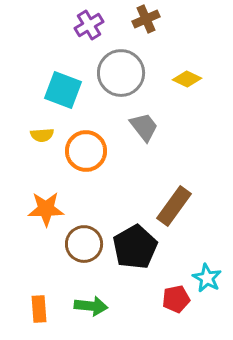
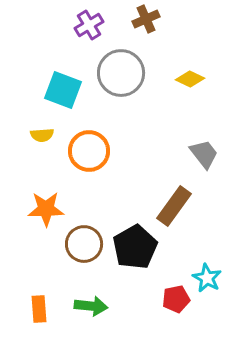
yellow diamond: moved 3 px right
gray trapezoid: moved 60 px right, 27 px down
orange circle: moved 3 px right
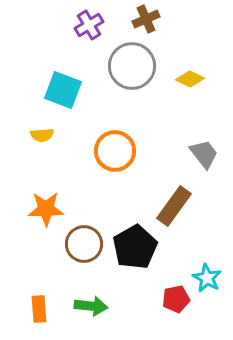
gray circle: moved 11 px right, 7 px up
orange circle: moved 26 px right
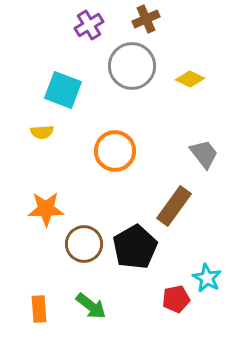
yellow semicircle: moved 3 px up
green arrow: rotated 32 degrees clockwise
